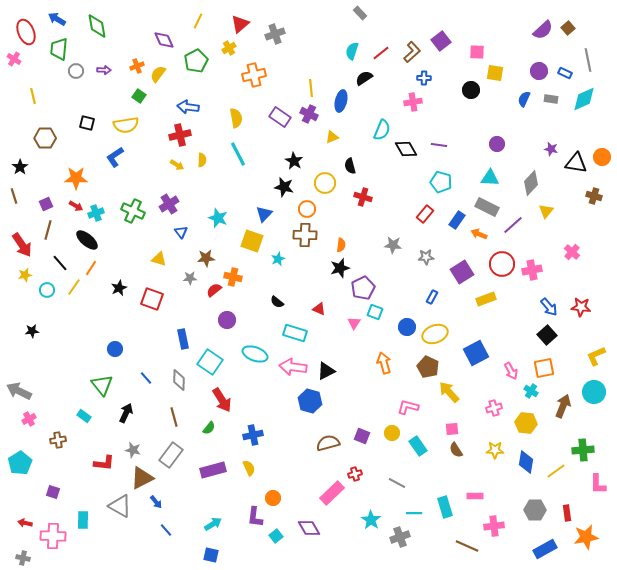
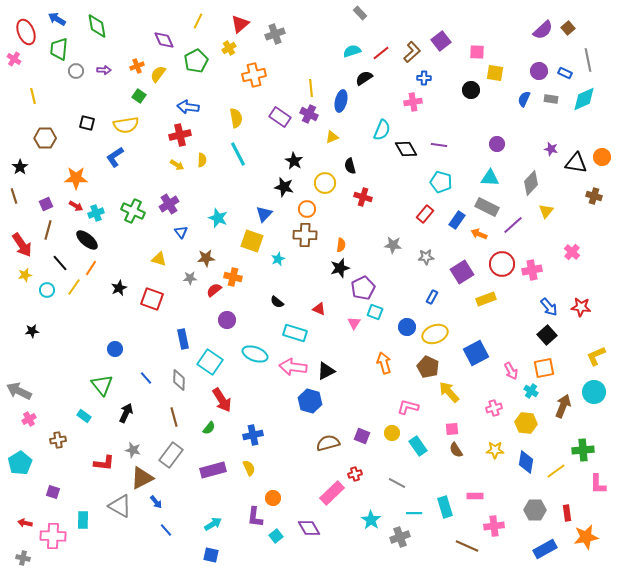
cyan semicircle at (352, 51): rotated 54 degrees clockwise
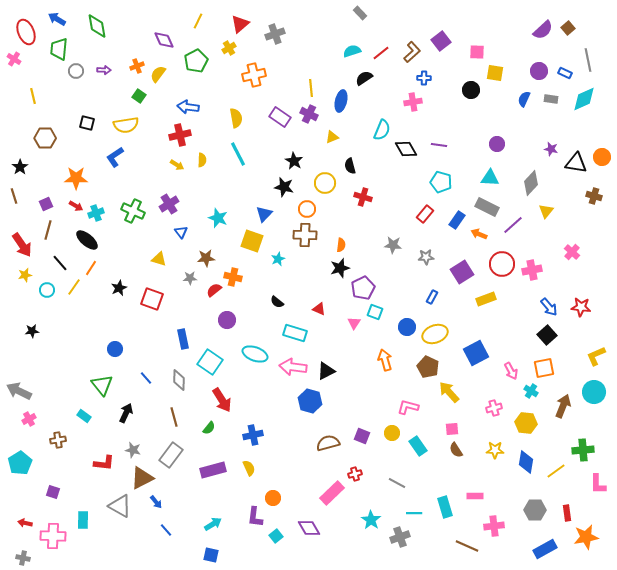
orange arrow at (384, 363): moved 1 px right, 3 px up
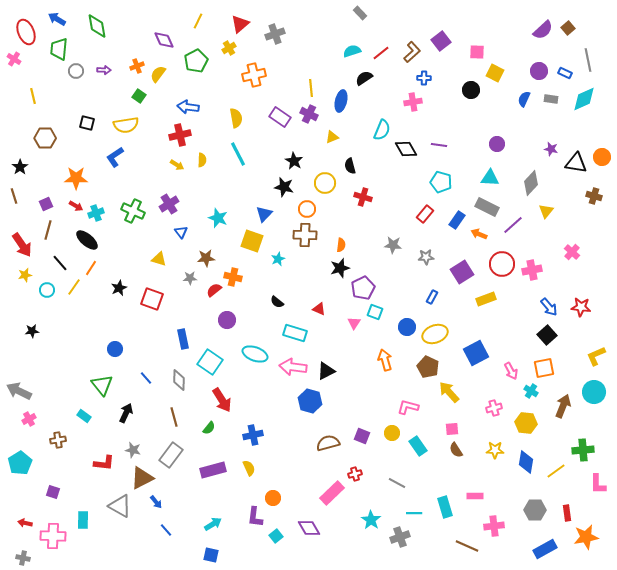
yellow square at (495, 73): rotated 18 degrees clockwise
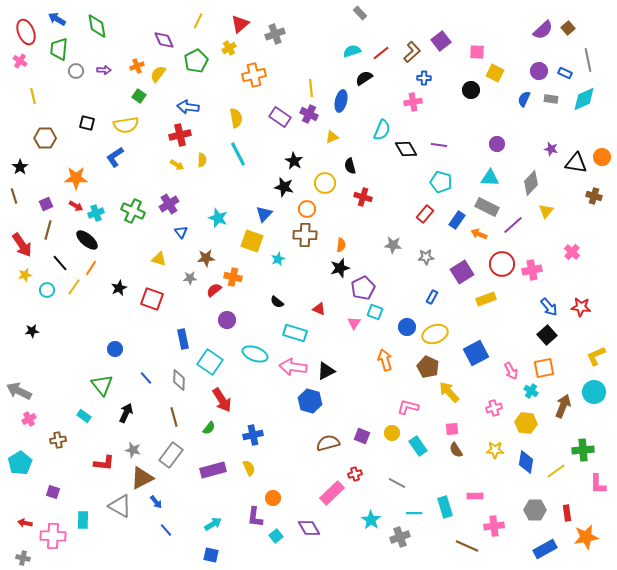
pink cross at (14, 59): moved 6 px right, 2 px down
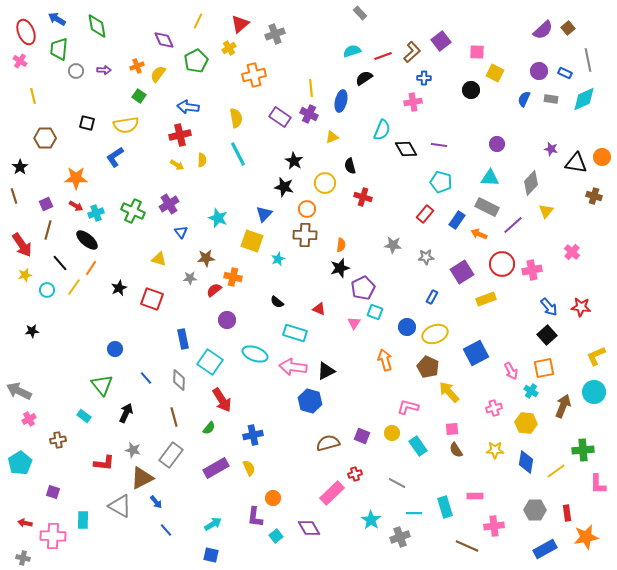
red line at (381, 53): moved 2 px right, 3 px down; rotated 18 degrees clockwise
purple rectangle at (213, 470): moved 3 px right, 2 px up; rotated 15 degrees counterclockwise
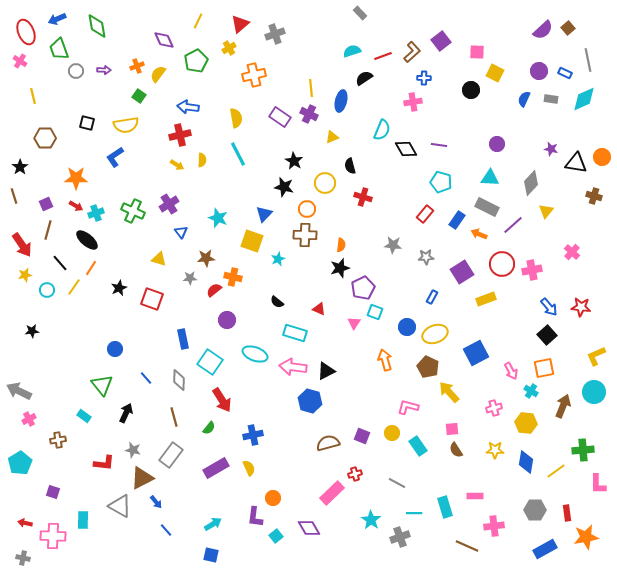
blue arrow at (57, 19): rotated 54 degrees counterclockwise
green trapezoid at (59, 49): rotated 25 degrees counterclockwise
